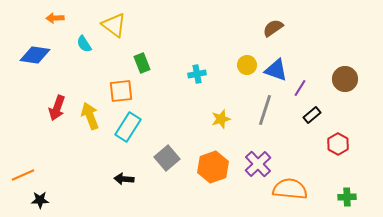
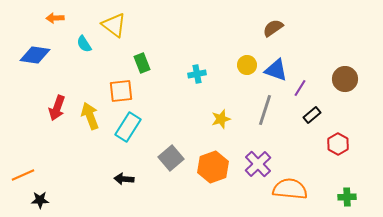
gray square: moved 4 px right
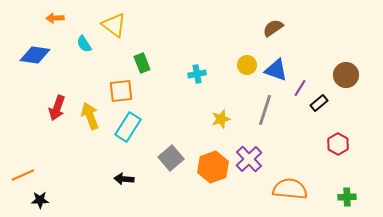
brown circle: moved 1 px right, 4 px up
black rectangle: moved 7 px right, 12 px up
purple cross: moved 9 px left, 5 px up
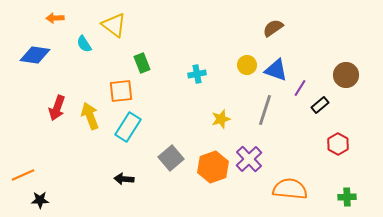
black rectangle: moved 1 px right, 2 px down
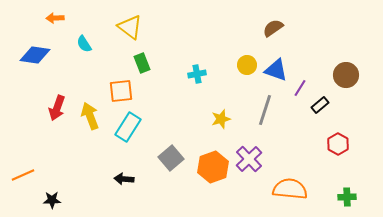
yellow triangle: moved 16 px right, 2 px down
black star: moved 12 px right
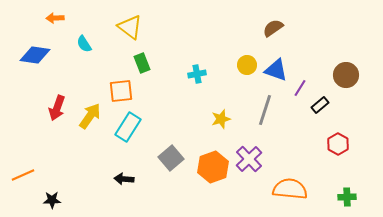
yellow arrow: rotated 56 degrees clockwise
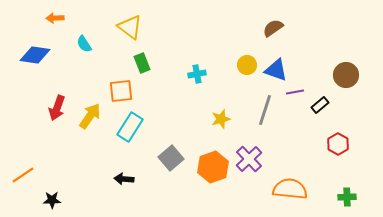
purple line: moved 5 px left, 4 px down; rotated 48 degrees clockwise
cyan rectangle: moved 2 px right
orange line: rotated 10 degrees counterclockwise
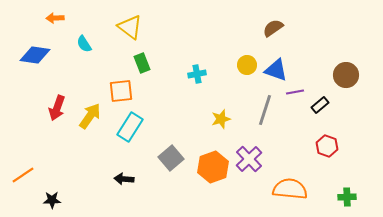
red hexagon: moved 11 px left, 2 px down; rotated 10 degrees counterclockwise
